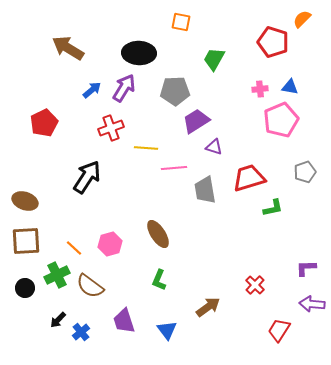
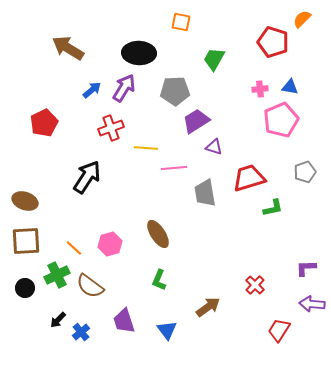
gray trapezoid at (205, 190): moved 3 px down
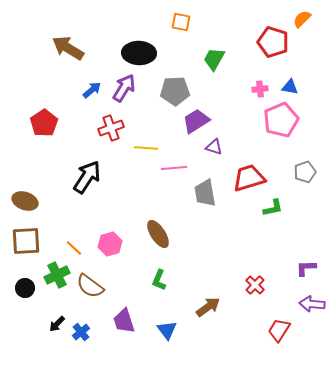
red pentagon at (44, 123): rotated 8 degrees counterclockwise
black arrow at (58, 320): moved 1 px left, 4 px down
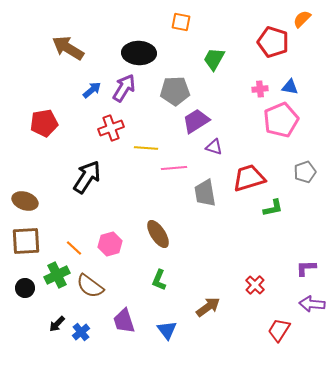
red pentagon at (44, 123): rotated 24 degrees clockwise
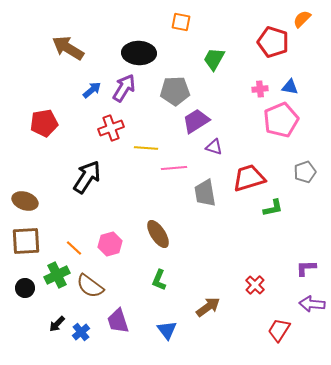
purple trapezoid at (124, 321): moved 6 px left
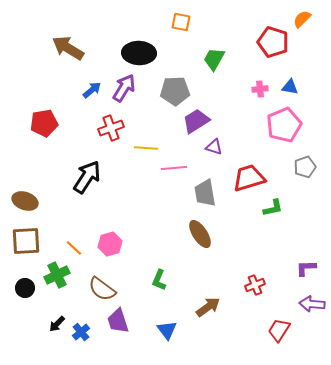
pink pentagon at (281, 120): moved 3 px right, 5 px down
gray pentagon at (305, 172): moved 5 px up
brown ellipse at (158, 234): moved 42 px right
red cross at (255, 285): rotated 24 degrees clockwise
brown semicircle at (90, 286): moved 12 px right, 3 px down
